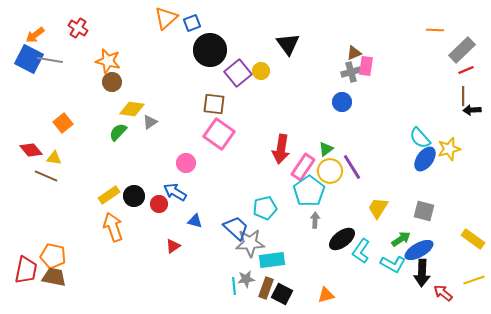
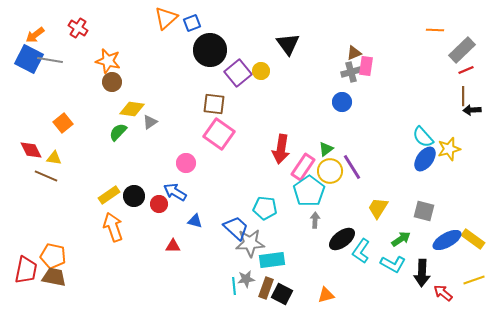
cyan semicircle at (420, 138): moved 3 px right, 1 px up
red diamond at (31, 150): rotated 15 degrees clockwise
cyan pentagon at (265, 208): rotated 20 degrees clockwise
red triangle at (173, 246): rotated 35 degrees clockwise
blue ellipse at (419, 250): moved 28 px right, 10 px up
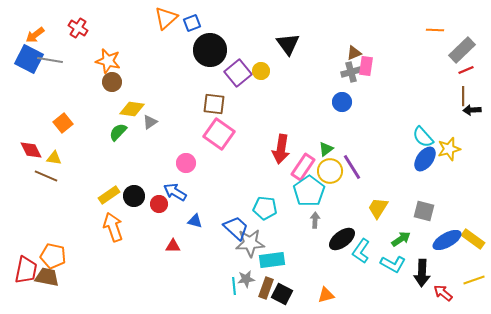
brown trapezoid at (54, 277): moved 7 px left
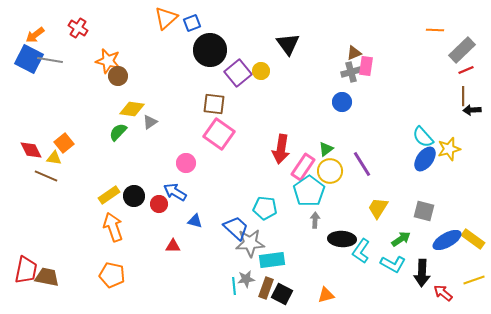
brown circle at (112, 82): moved 6 px right, 6 px up
orange square at (63, 123): moved 1 px right, 20 px down
purple line at (352, 167): moved 10 px right, 3 px up
black ellipse at (342, 239): rotated 40 degrees clockwise
orange pentagon at (53, 256): moved 59 px right, 19 px down
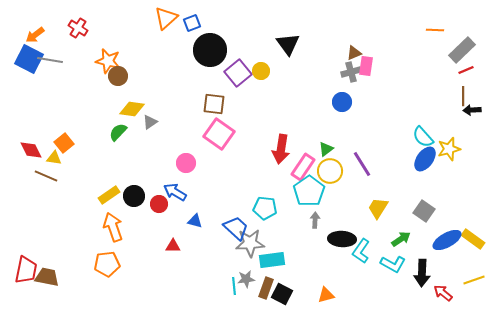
gray square at (424, 211): rotated 20 degrees clockwise
orange pentagon at (112, 275): moved 5 px left, 11 px up; rotated 20 degrees counterclockwise
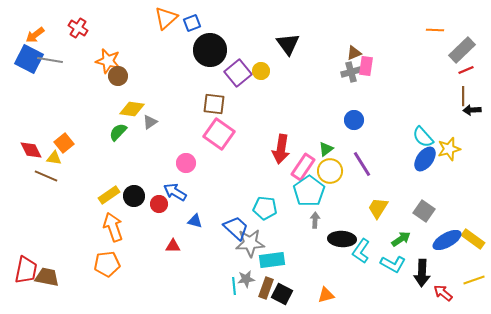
blue circle at (342, 102): moved 12 px right, 18 px down
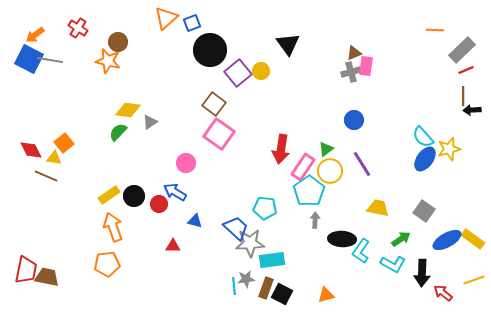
brown circle at (118, 76): moved 34 px up
brown square at (214, 104): rotated 30 degrees clockwise
yellow diamond at (132, 109): moved 4 px left, 1 px down
yellow trapezoid at (378, 208): rotated 70 degrees clockwise
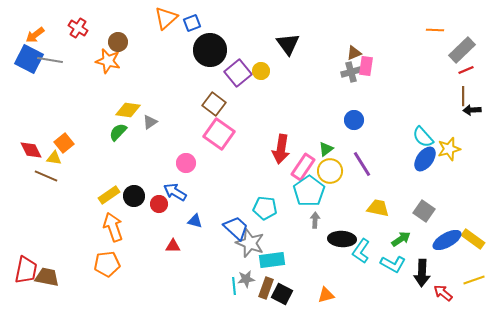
gray star at (250, 243): rotated 24 degrees clockwise
